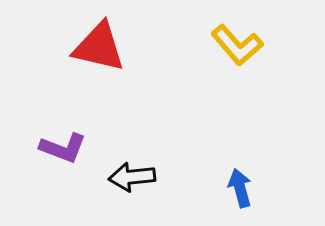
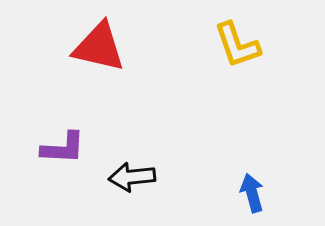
yellow L-shape: rotated 22 degrees clockwise
purple L-shape: rotated 18 degrees counterclockwise
blue arrow: moved 12 px right, 5 px down
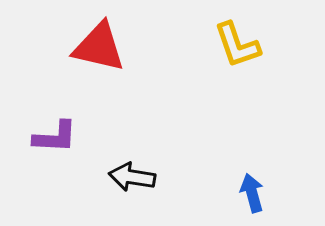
purple L-shape: moved 8 px left, 11 px up
black arrow: rotated 15 degrees clockwise
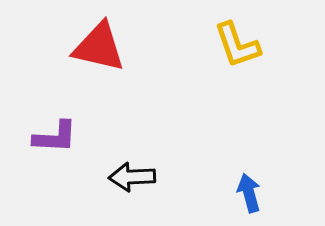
black arrow: rotated 12 degrees counterclockwise
blue arrow: moved 3 px left
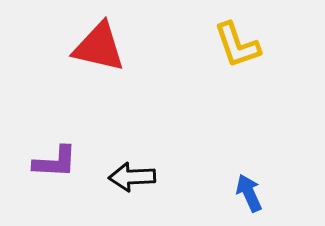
purple L-shape: moved 25 px down
blue arrow: rotated 9 degrees counterclockwise
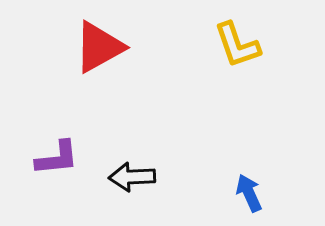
red triangle: rotated 42 degrees counterclockwise
purple L-shape: moved 2 px right, 4 px up; rotated 9 degrees counterclockwise
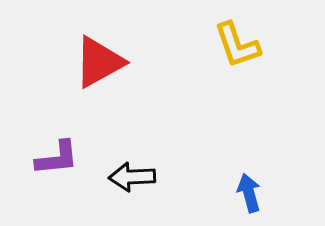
red triangle: moved 15 px down
blue arrow: rotated 9 degrees clockwise
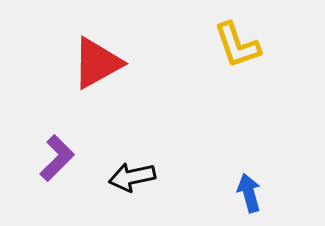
red triangle: moved 2 px left, 1 px down
purple L-shape: rotated 39 degrees counterclockwise
black arrow: rotated 9 degrees counterclockwise
